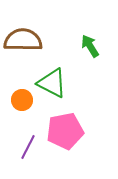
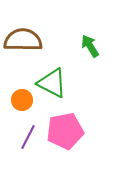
purple line: moved 10 px up
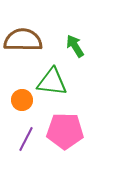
green arrow: moved 15 px left
green triangle: moved 1 px up; rotated 20 degrees counterclockwise
pink pentagon: rotated 12 degrees clockwise
purple line: moved 2 px left, 2 px down
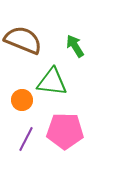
brown semicircle: rotated 21 degrees clockwise
